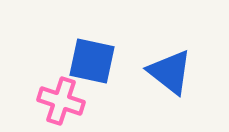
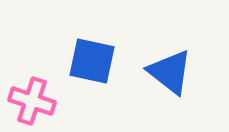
pink cross: moved 29 px left
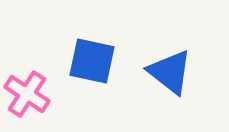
pink cross: moved 5 px left, 7 px up; rotated 15 degrees clockwise
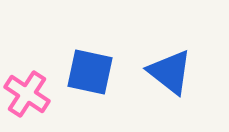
blue square: moved 2 px left, 11 px down
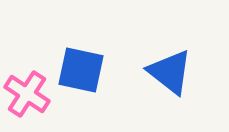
blue square: moved 9 px left, 2 px up
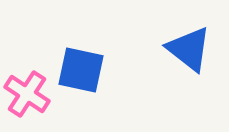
blue triangle: moved 19 px right, 23 px up
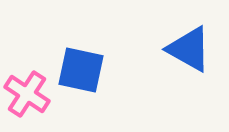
blue triangle: rotated 9 degrees counterclockwise
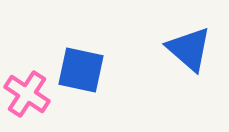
blue triangle: rotated 12 degrees clockwise
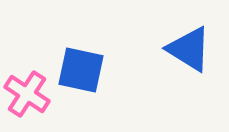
blue triangle: rotated 9 degrees counterclockwise
